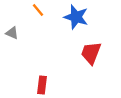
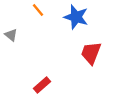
gray triangle: moved 1 px left, 2 px down; rotated 16 degrees clockwise
red rectangle: rotated 42 degrees clockwise
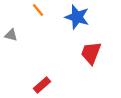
blue star: moved 1 px right
gray triangle: rotated 24 degrees counterclockwise
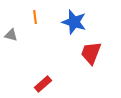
orange line: moved 3 px left, 7 px down; rotated 32 degrees clockwise
blue star: moved 3 px left, 5 px down
red rectangle: moved 1 px right, 1 px up
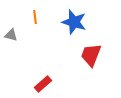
red trapezoid: moved 2 px down
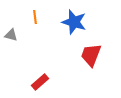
red rectangle: moved 3 px left, 2 px up
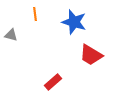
orange line: moved 3 px up
red trapezoid: rotated 80 degrees counterclockwise
red rectangle: moved 13 px right
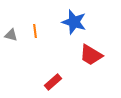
orange line: moved 17 px down
